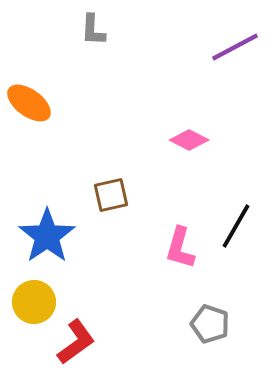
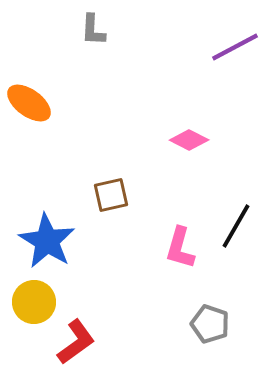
blue star: moved 5 px down; rotated 6 degrees counterclockwise
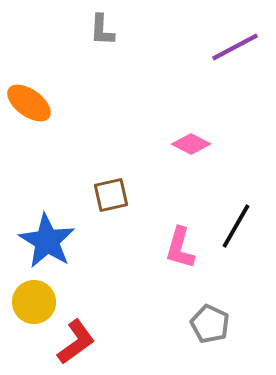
gray L-shape: moved 9 px right
pink diamond: moved 2 px right, 4 px down
gray pentagon: rotated 6 degrees clockwise
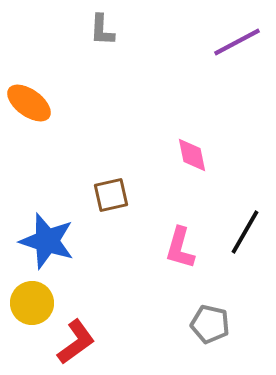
purple line: moved 2 px right, 5 px up
pink diamond: moved 1 px right, 11 px down; rotated 51 degrees clockwise
black line: moved 9 px right, 6 px down
blue star: rotated 14 degrees counterclockwise
yellow circle: moved 2 px left, 1 px down
gray pentagon: rotated 12 degrees counterclockwise
